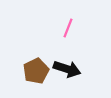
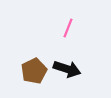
brown pentagon: moved 2 px left
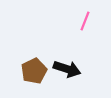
pink line: moved 17 px right, 7 px up
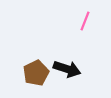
brown pentagon: moved 2 px right, 2 px down
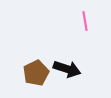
pink line: rotated 30 degrees counterclockwise
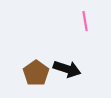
brown pentagon: rotated 10 degrees counterclockwise
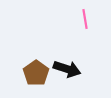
pink line: moved 2 px up
